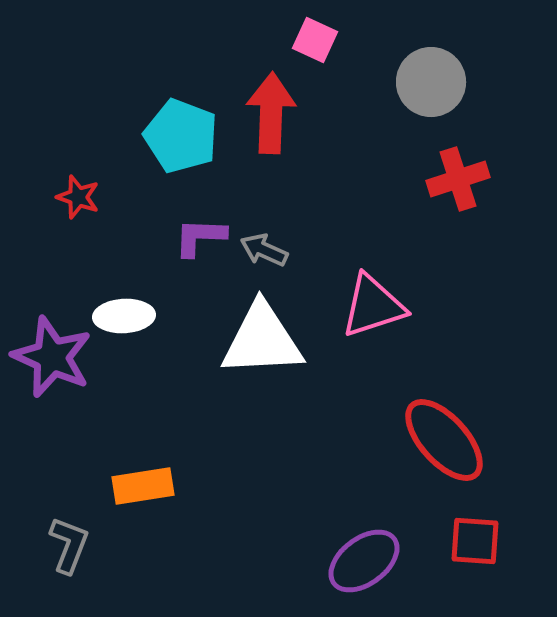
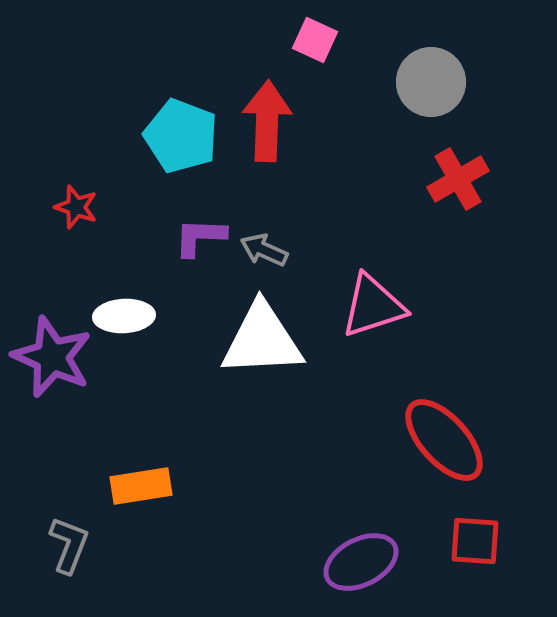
red arrow: moved 4 px left, 8 px down
red cross: rotated 12 degrees counterclockwise
red star: moved 2 px left, 10 px down
orange rectangle: moved 2 px left
purple ellipse: moved 3 px left, 1 px down; rotated 10 degrees clockwise
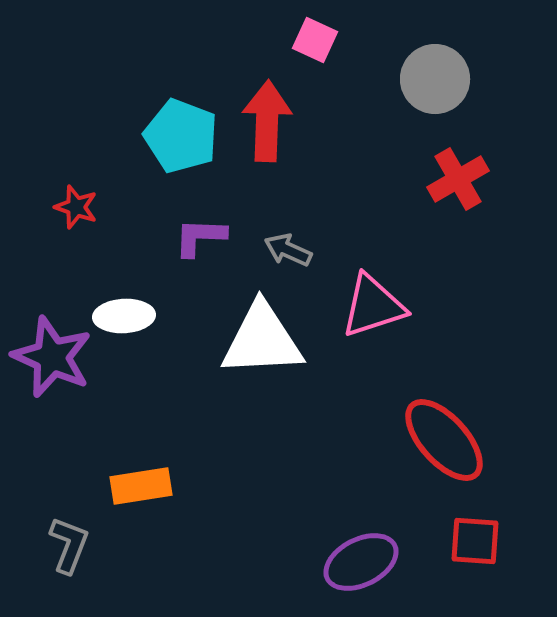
gray circle: moved 4 px right, 3 px up
gray arrow: moved 24 px right
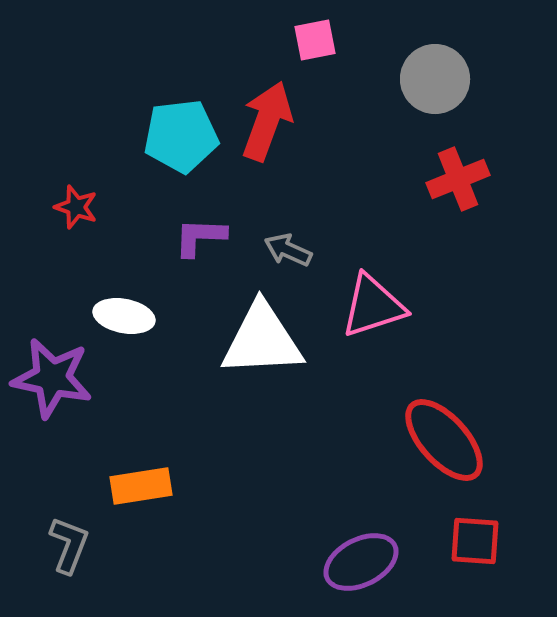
pink square: rotated 36 degrees counterclockwise
red arrow: rotated 18 degrees clockwise
cyan pentagon: rotated 28 degrees counterclockwise
red cross: rotated 8 degrees clockwise
white ellipse: rotated 14 degrees clockwise
purple star: moved 21 px down; rotated 12 degrees counterclockwise
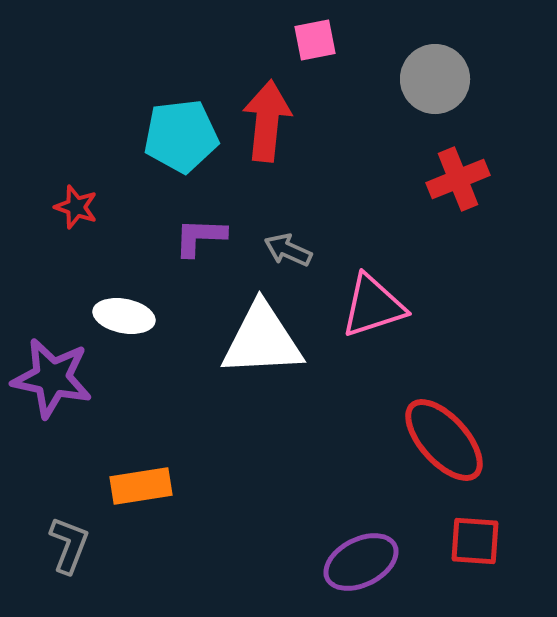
red arrow: rotated 14 degrees counterclockwise
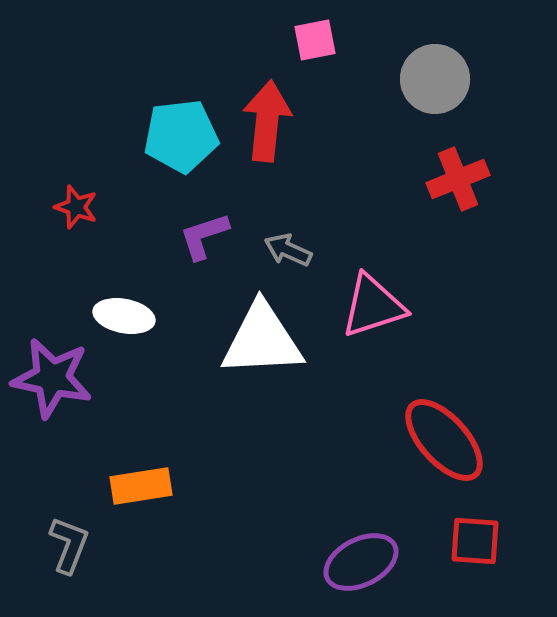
purple L-shape: moved 4 px right, 1 px up; rotated 20 degrees counterclockwise
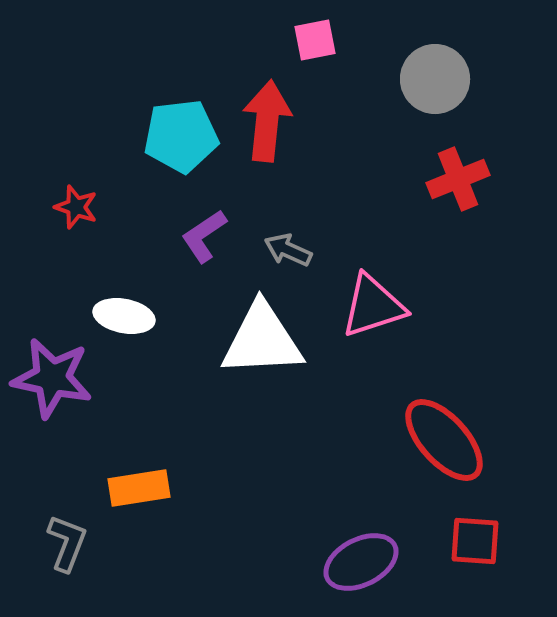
purple L-shape: rotated 16 degrees counterclockwise
orange rectangle: moved 2 px left, 2 px down
gray L-shape: moved 2 px left, 2 px up
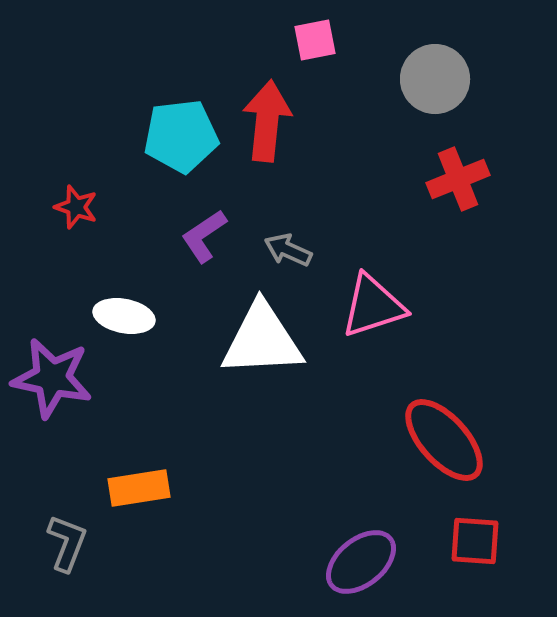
purple ellipse: rotated 12 degrees counterclockwise
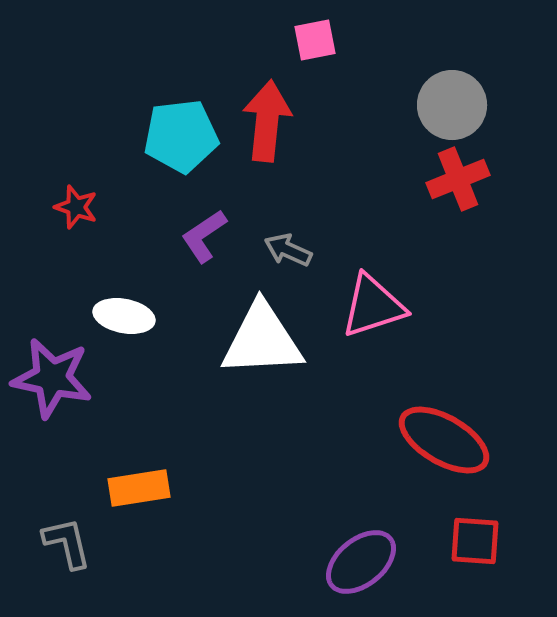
gray circle: moved 17 px right, 26 px down
red ellipse: rotated 18 degrees counterclockwise
gray L-shape: rotated 34 degrees counterclockwise
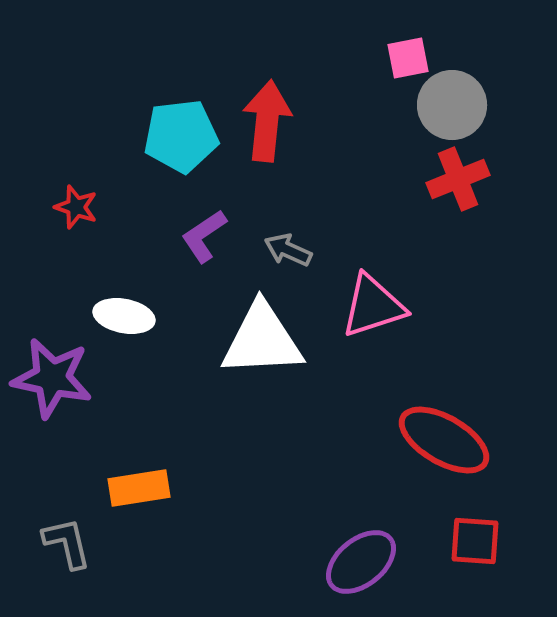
pink square: moved 93 px right, 18 px down
